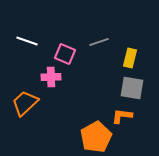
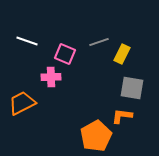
yellow rectangle: moved 8 px left, 4 px up; rotated 12 degrees clockwise
orange trapezoid: moved 3 px left; rotated 16 degrees clockwise
orange pentagon: moved 1 px up
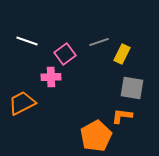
pink square: rotated 30 degrees clockwise
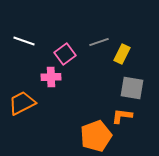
white line: moved 3 px left
orange pentagon: rotated 8 degrees clockwise
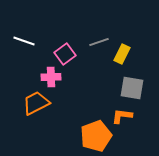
orange trapezoid: moved 14 px right
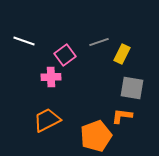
pink square: moved 1 px down
orange trapezoid: moved 11 px right, 17 px down
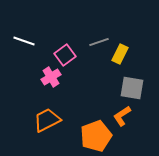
yellow rectangle: moved 2 px left
pink cross: rotated 30 degrees counterclockwise
orange L-shape: rotated 40 degrees counterclockwise
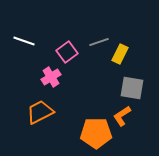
pink square: moved 2 px right, 3 px up
orange trapezoid: moved 7 px left, 8 px up
orange pentagon: moved 3 px up; rotated 20 degrees clockwise
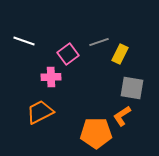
pink square: moved 1 px right, 2 px down
pink cross: rotated 30 degrees clockwise
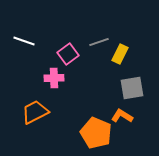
pink cross: moved 3 px right, 1 px down
gray square: rotated 20 degrees counterclockwise
orange trapezoid: moved 5 px left
orange L-shape: rotated 65 degrees clockwise
orange pentagon: rotated 24 degrees clockwise
